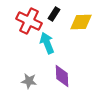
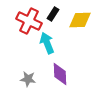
black rectangle: moved 1 px left
yellow diamond: moved 1 px left, 2 px up
purple diamond: moved 2 px left, 2 px up
gray star: moved 1 px left, 2 px up
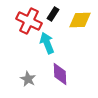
gray star: rotated 21 degrees clockwise
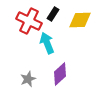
purple diamond: rotated 50 degrees clockwise
gray star: rotated 21 degrees clockwise
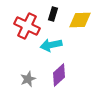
black rectangle: rotated 16 degrees counterclockwise
red cross: moved 2 px left, 5 px down
cyan arrow: moved 4 px right, 2 px down; rotated 80 degrees counterclockwise
purple diamond: moved 1 px left, 1 px down
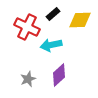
black rectangle: rotated 32 degrees clockwise
red cross: moved 1 px down
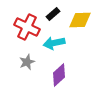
cyan arrow: moved 3 px right, 2 px up
gray star: moved 1 px left, 17 px up
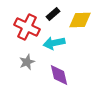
purple diamond: rotated 60 degrees counterclockwise
